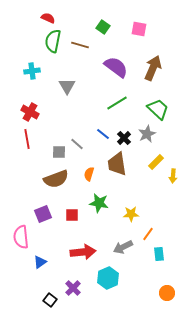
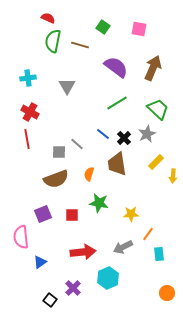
cyan cross: moved 4 px left, 7 px down
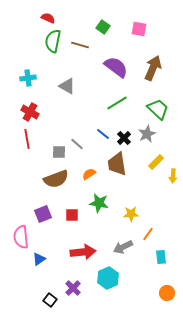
gray triangle: rotated 30 degrees counterclockwise
orange semicircle: rotated 40 degrees clockwise
cyan rectangle: moved 2 px right, 3 px down
blue triangle: moved 1 px left, 3 px up
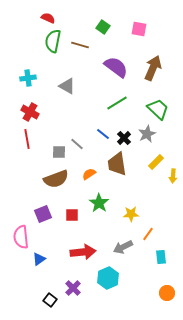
green star: rotated 24 degrees clockwise
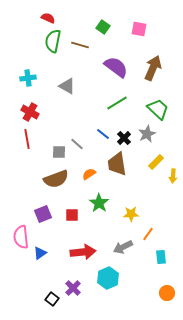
blue triangle: moved 1 px right, 6 px up
black square: moved 2 px right, 1 px up
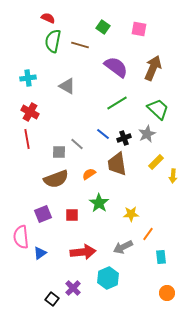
black cross: rotated 24 degrees clockwise
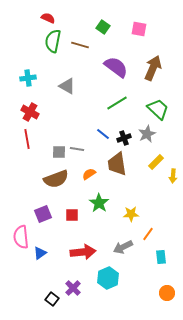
gray line: moved 5 px down; rotated 32 degrees counterclockwise
